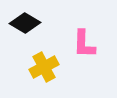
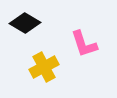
pink L-shape: rotated 20 degrees counterclockwise
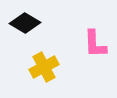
pink L-shape: moved 11 px right; rotated 16 degrees clockwise
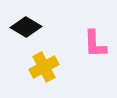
black diamond: moved 1 px right, 4 px down
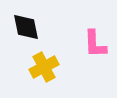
black diamond: rotated 48 degrees clockwise
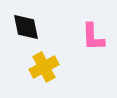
pink L-shape: moved 2 px left, 7 px up
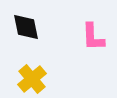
yellow cross: moved 12 px left, 12 px down; rotated 12 degrees counterclockwise
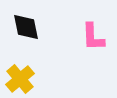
yellow cross: moved 12 px left
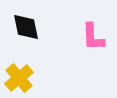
yellow cross: moved 1 px left, 1 px up
